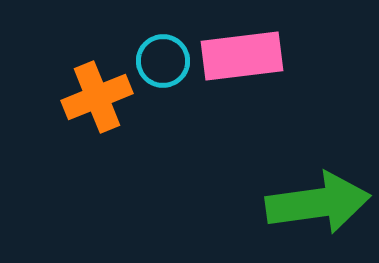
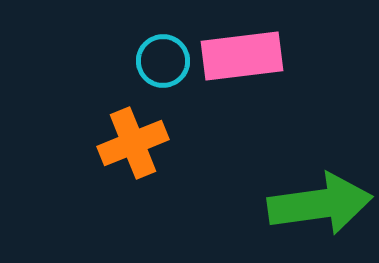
orange cross: moved 36 px right, 46 px down
green arrow: moved 2 px right, 1 px down
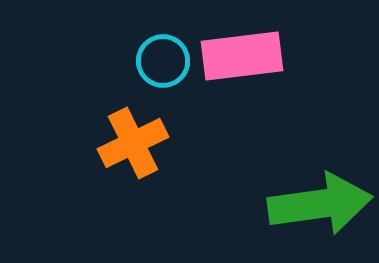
orange cross: rotated 4 degrees counterclockwise
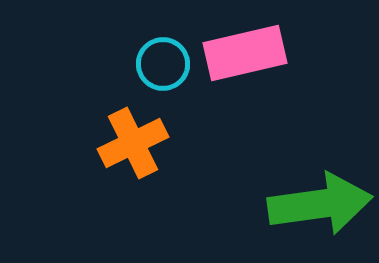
pink rectangle: moved 3 px right, 3 px up; rotated 6 degrees counterclockwise
cyan circle: moved 3 px down
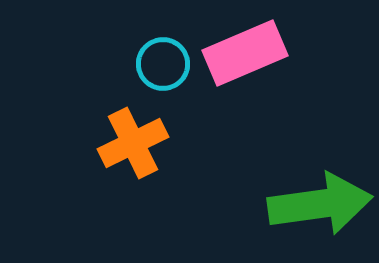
pink rectangle: rotated 10 degrees counterclockwise
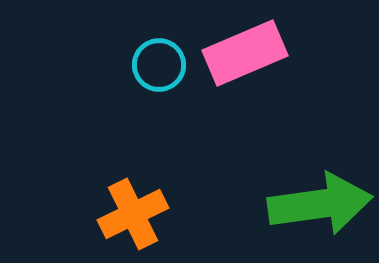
cyan circle: moved 4 px left, 1 px down
orange cross: moved 71 px down
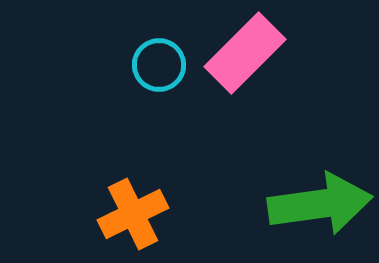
pink rectangle: rotated 22 degrees counterclockwise
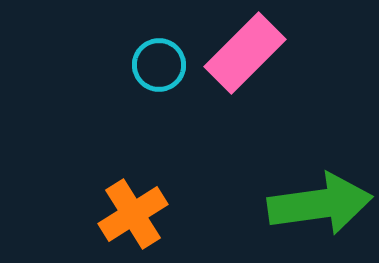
orange cross: rotated 6 degrees counterclockwise
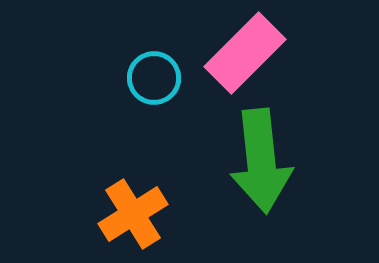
cyan circle: moved 5 px left, 13 px down
green arrow: moved 59 px left, 43 px up; rotated 92 degrees clockwise
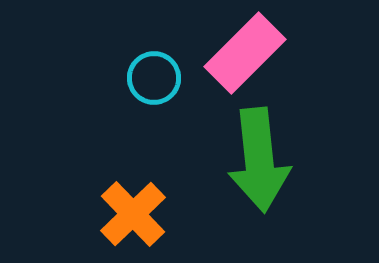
green arrow: moved 2 px left, 1 px up
orange cross: rotated 12 degrees counterclockwise
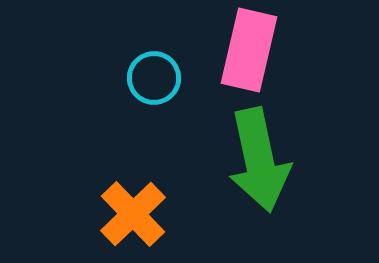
pink rectangle: moved 4 px right, 3 px up; rotated 32 degrees counterclockwise
green arrow: rotated 6 degrees counterclockwise
